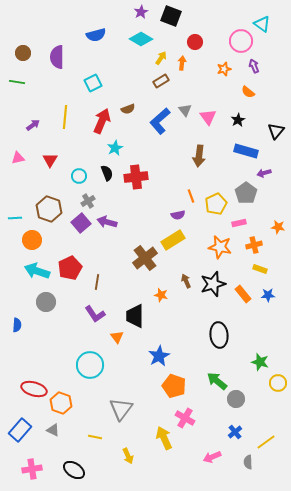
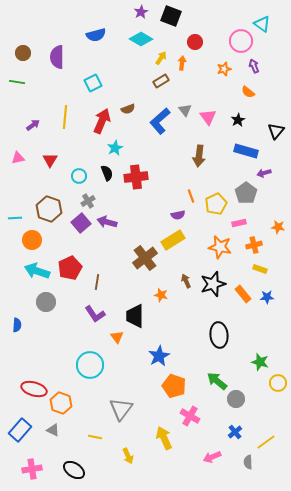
blue star at (268, 295): moved 1 px left, 2 px down
pink cross at (185, 418): moved 5 px right, 2 px up
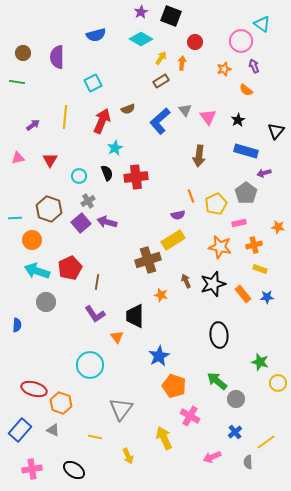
orange semicircle at (248, 92): moved 2 px left, 2 px up
brown cross at (145, 258): moved 3 px right, 2 px down; rotated 20 degrees clockwise
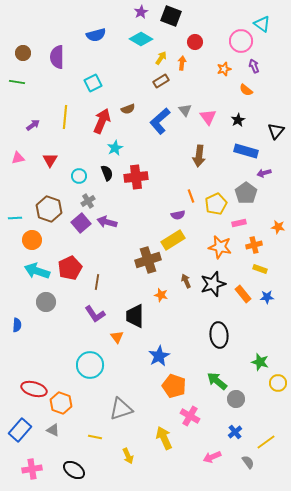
gray triangle at (121, 409): rotated 35 degrees clockwise
gray semicircle at (248, 462): rotated 144 degrees clockwise
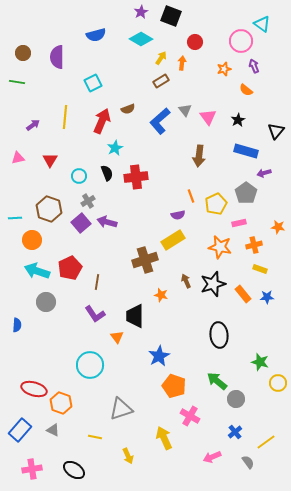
brown cross at (148, 260): moved 3 px left
